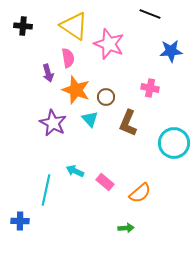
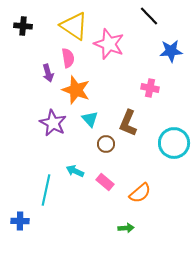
black line: moved 1 px left, 2 px down; rotated 25 degrees clockwise
brown circle: moved 47 px down
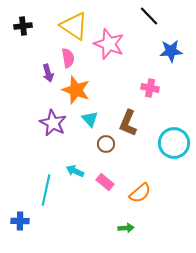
black cross: rotated 12 degrees counterclockwise
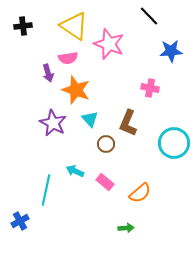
pink semicircle: rotated 90 degrees clockwise
blue cross: rotated 30 degrees counterclockwise
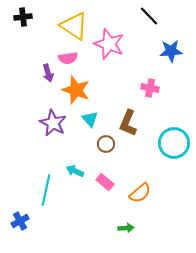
black cross: moved 9 px up
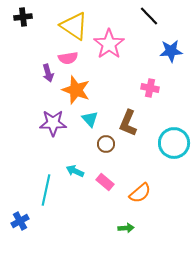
pink star: rotated 16 degrees clockwise
purple star: rotated 28 degrees counterclockwise
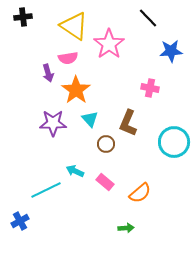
black line: moved 1 px left, 2 px down
orange star: rotated 16 degrees clockwise
cyan circle: moved 1 px up
cyan line: rotated 52 degrees clockwise
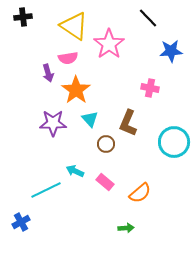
blue cross: moved 1 px right, 1 px down
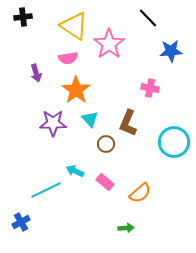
purple arrow: moved 12 px left
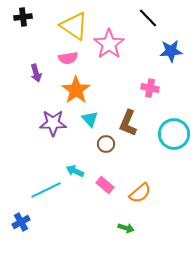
cyan circle: moved 8 px up
pink rectangle: moved 3 px down
green arrow: rotated 21 degrees clockwise
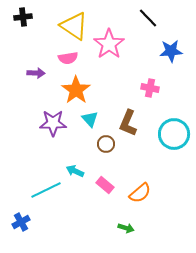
purple arrow: rotated 72 degrees counterclockwise
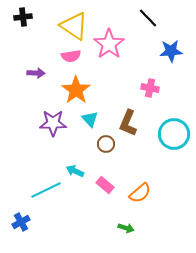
pink semicircle: moved 3 px right, 2 px up
